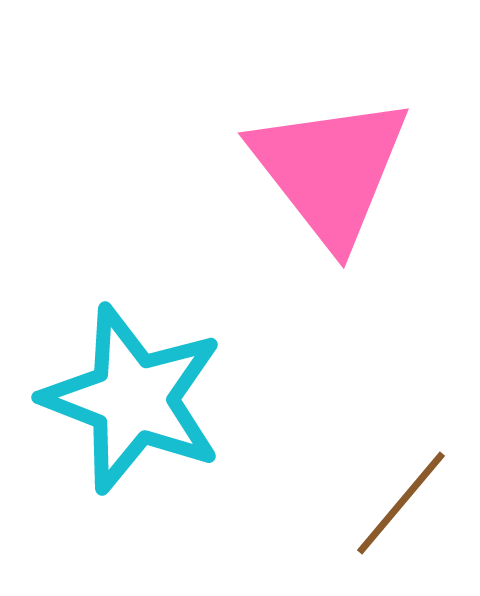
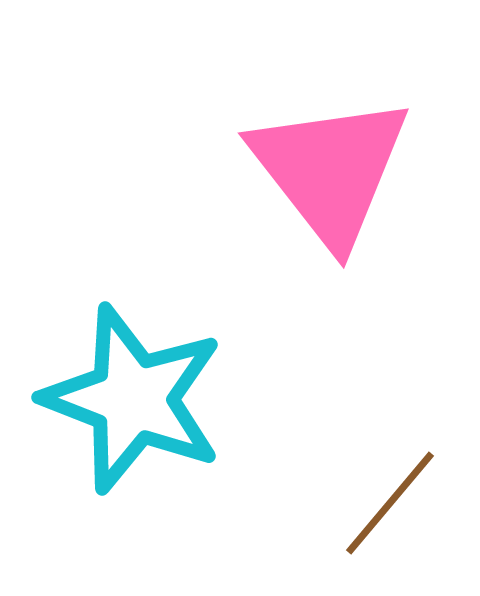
brown line: moved 11 px left
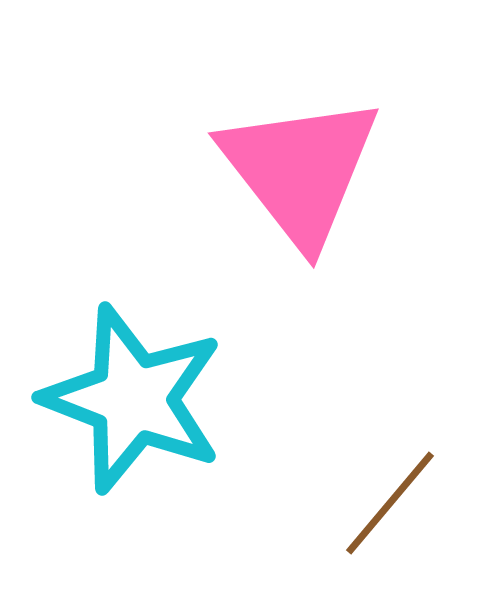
pink triangle: moved 30 px left
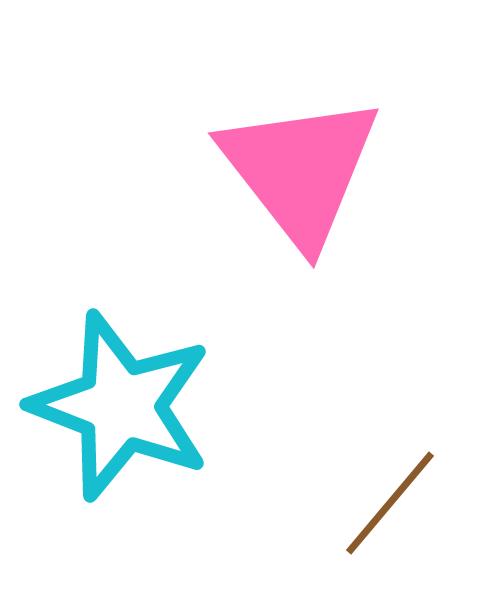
cyan star: moved 12 px left, 7 px down
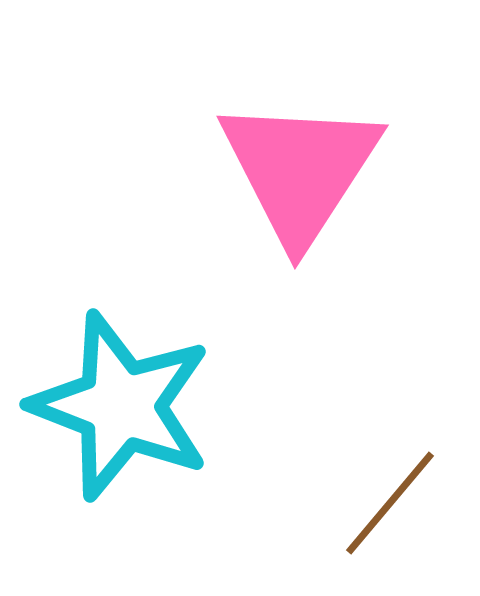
pink triangle: rotated 11 degrees clockwise
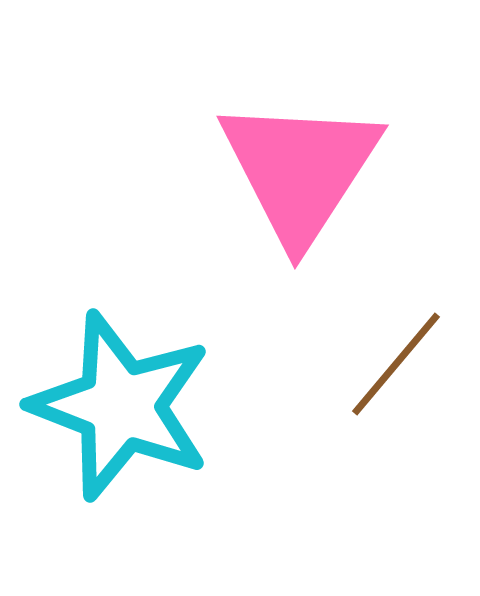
brown line: moved 6 px right, 139 px up
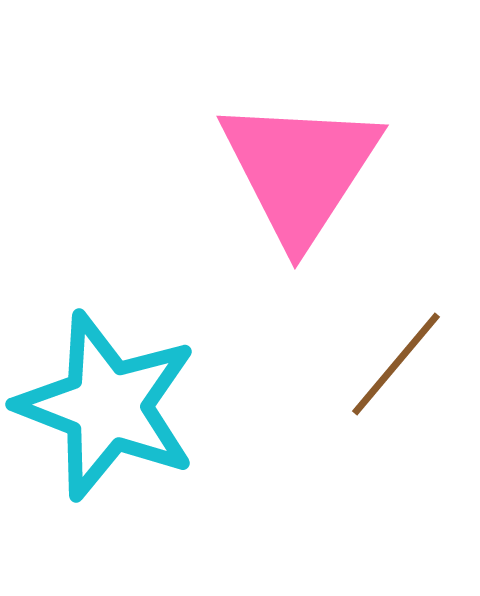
cyan star: moved 14 px left
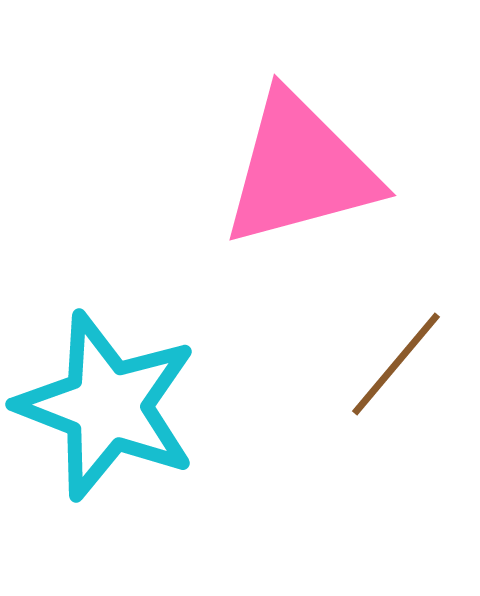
pink triangle: rotated 42 degrees clockwise
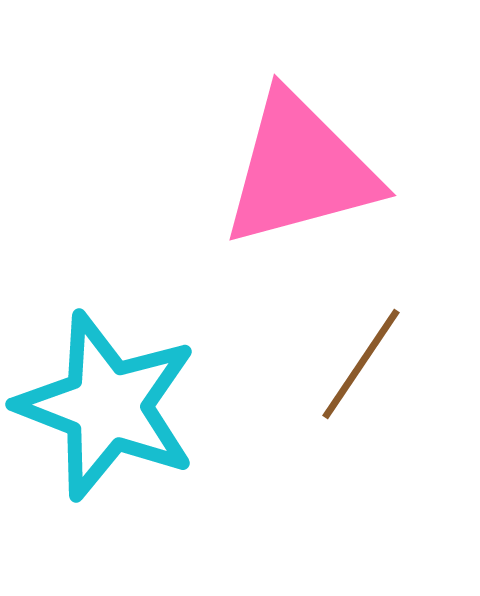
brown line: moved 35 px left; rotated 6 degrees counterclockwise
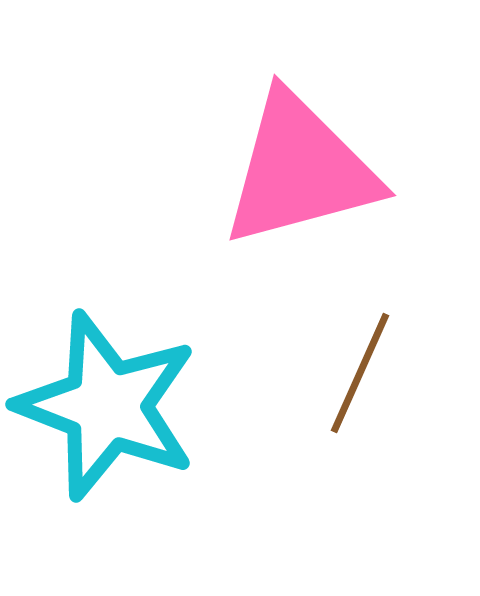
brown line: moved 1 px left, 9 px down; rotated 10 degrees counterclockwise
